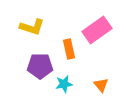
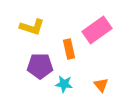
cyan star: rotated 18 degrees clockwise
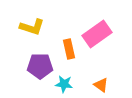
pink rectangle: moved 4 px down
orange triangle: rotated 14 degrees counterclockwise
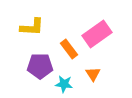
yellow L-shape: rotated 15 degrees counterclockwise
orange rectangle: rotated 24 degrees counterclockwise
orange triangle: moved 8 px left, 11 px up; rotated 21 degrees clockwise
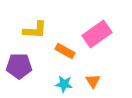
yellow L-shape: moved 3 px right, 3 px down
orange rectangle: moved 4 px left, 2 px down; rotated 24 degrees counterclockwise
purple pentagon: moved 21 px left
orange triangle: moved 7 px down
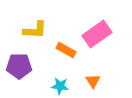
orange rectangle: moved 1 px right, 1 px up
cyan star: moved 4 px left, 2 px down
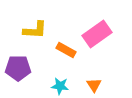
purple pentagon: moved 1 px left, 2 px down
orange triangle: moved 1 px right, 4 px down
